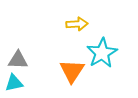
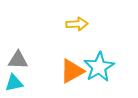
cyan star: moved 3 px left, 14 px down
orange triangle: rotated 28 degrees clockwise
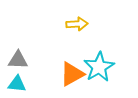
orange triangle: moved 3 px down
cyan triangle: moved 3 px right, 1 px down; rotated 18 degrees clockwise
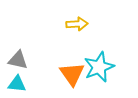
gray triangle: rotated 10 degrees clockwise
cyan star: rotated 8 degrees clockwise
orange triangle: rotated 36 degrees counterclockwise
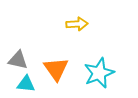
cyan star: moved 6 px down
orange triangle: moved 16 px left, 5 px up
cyan triangle: moved 9 px right
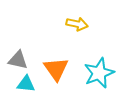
yellow arrow: rotated 15 degrees clockwise
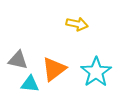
orange triangle: moved 2 px left; rotated 28 degrees clockwise
cyan star: moved 3 px left, 1 px up; rotated 12 degrees counterclockwise
cyan triangle: moved 4 px right
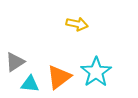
gray triangle: moved 3 px left, 2 px down; rotated 45 degrees counterclockwise
orange triangle: moved 5 px right, 8 px down
